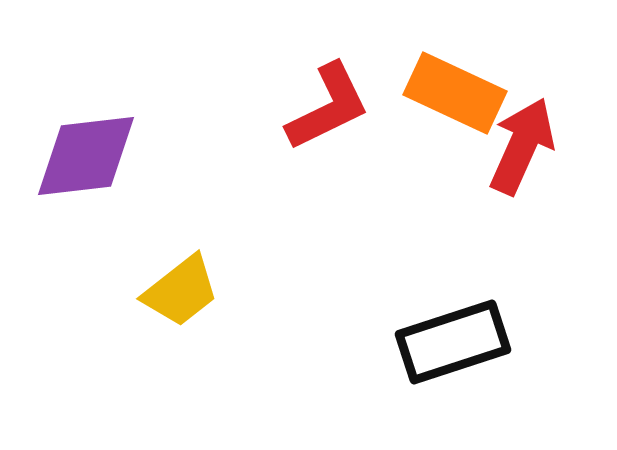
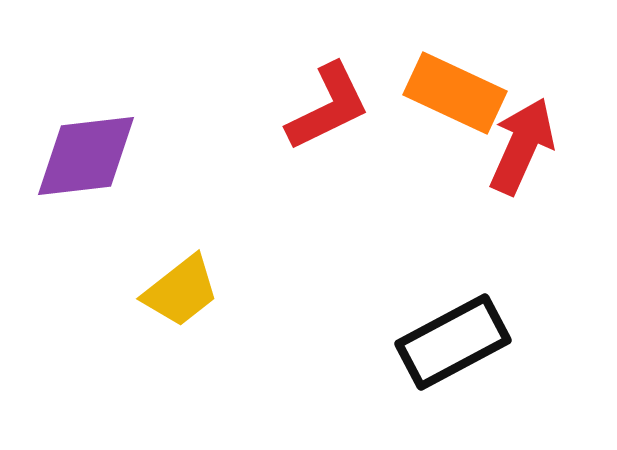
black rectangle: rotated 10 degrees counterclockwise
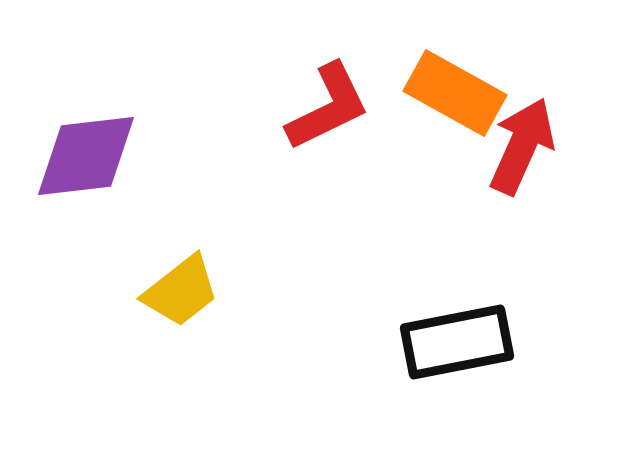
orange rectangle: rotated 4 degrees clockwise
black rectangle: moved 4 px right; rotated 17 degrees clockwise
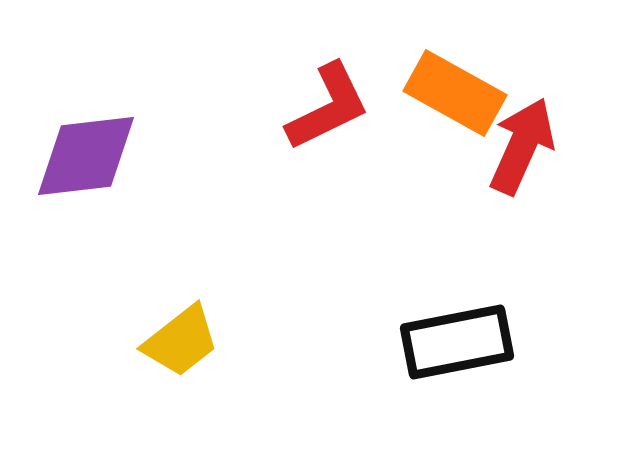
yellow trapezoid: moved 50 px down
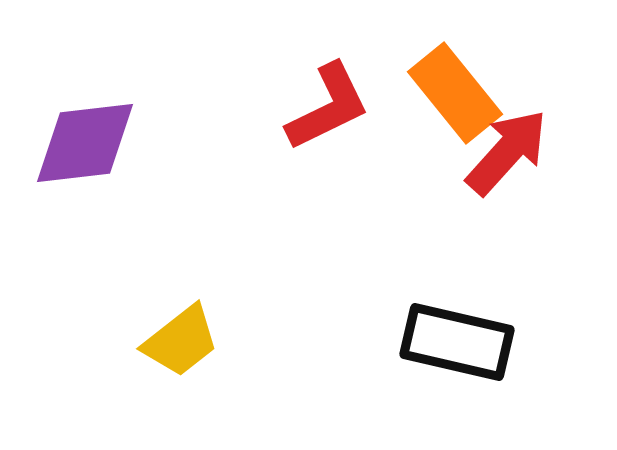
orange rectangle: rotated 22 degrees clockwise
red arrow: moved 15 px left, 6 px down; rotated 18 degrees clockwise
purple diamond: moved 1 px left, 13 px up
black rectangle: rotated 24 degrees clockwise
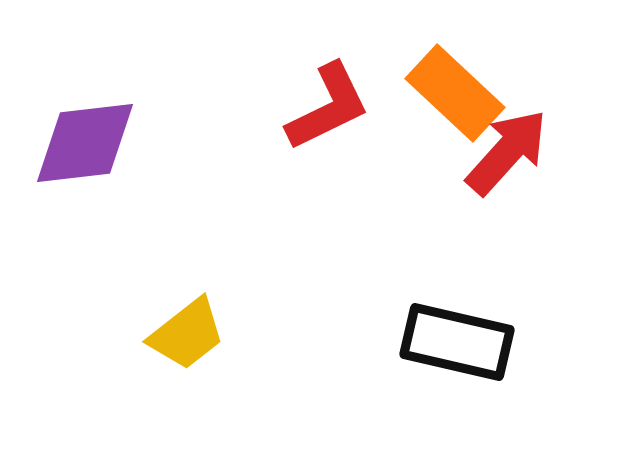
orange rectangle: rotated 8 degrees counterclockwise
yellow trapezoid: moved 6 px right, 7 px up
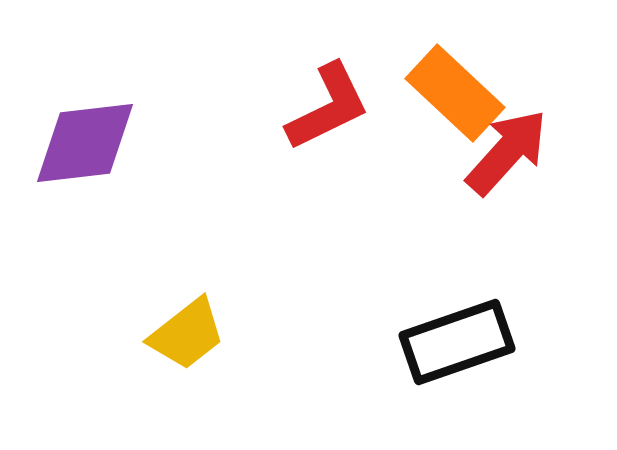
black rectangle: rotated 32 degrees counterclockwise
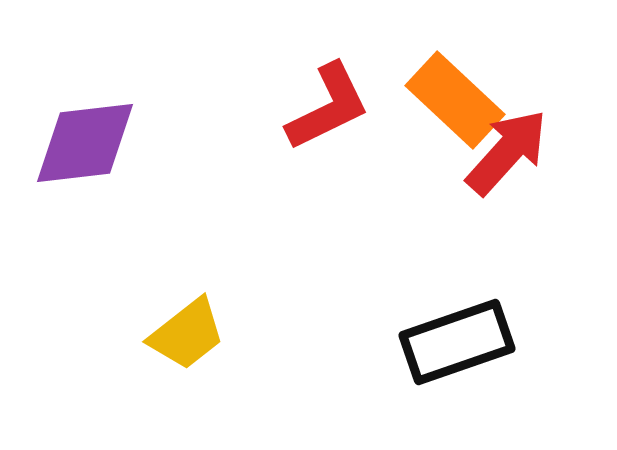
orange rectangle: moved 7 px down
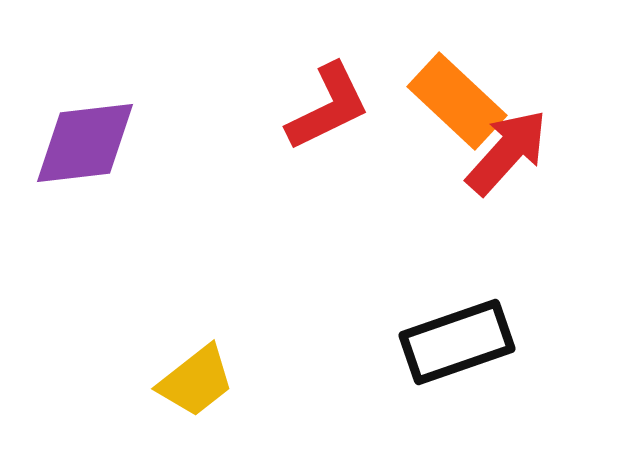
orange rectangle: moved 2 px right, 1 px down
yellow trapezoid: moved 9 px right, 47 px down
